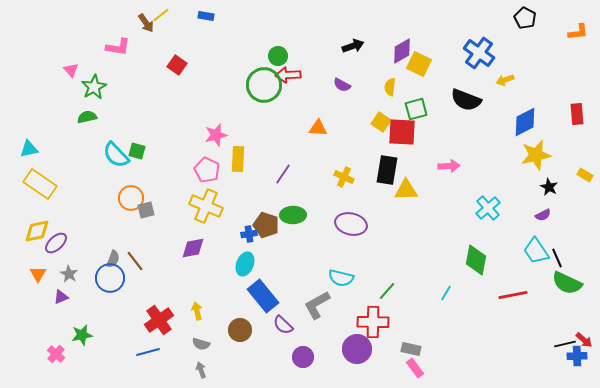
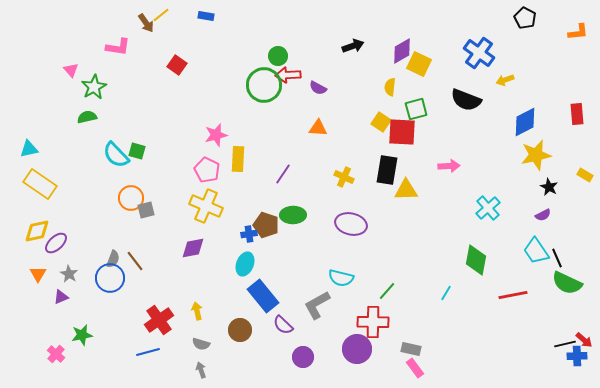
purple semicircle at (342, 85): moved 24 px left, 3 px down
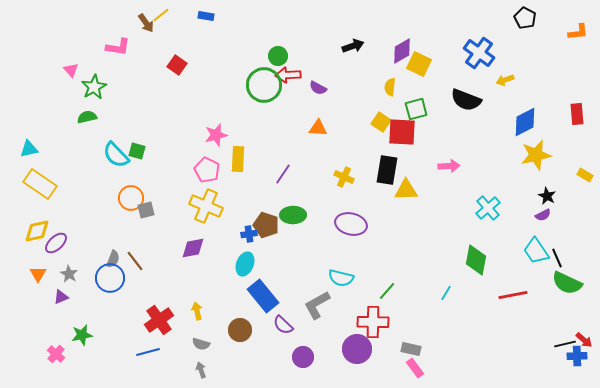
black star at (549, 187): moved 2 px left, 9 px down
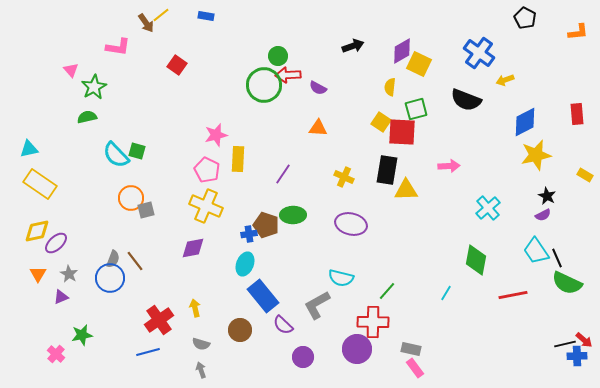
yellow arrow at (197, 311): moved 2 px left, 3 px up
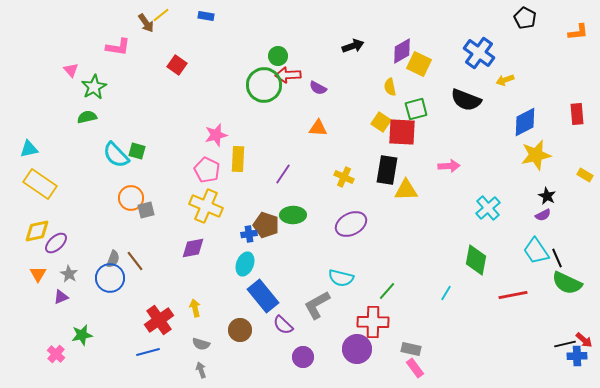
yellow semicircle at (390, 87): rotated 18 degrees counterclockwise
purple ellipse at (351, 224): rotated 40 degrees counterclockwise
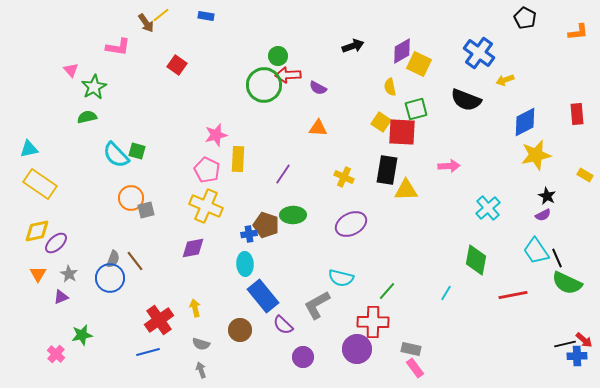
cyan ellipse at (245, 264): rotated 25 degrees counterclockwise
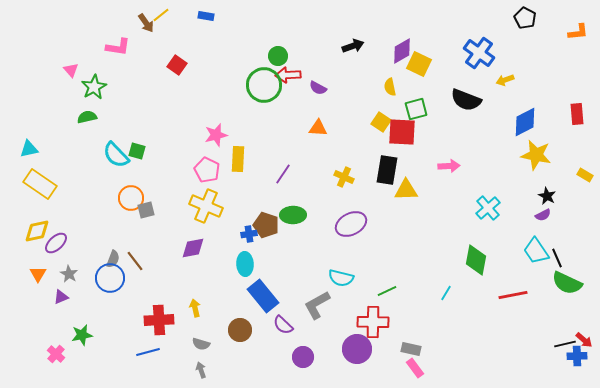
yellow star at (536, 155): rotated 24 degrees clockwise
green line at (387, 291): rotated 24 degrees clockwise
red cross at (159, 320): rotated 32 degrees clockwise
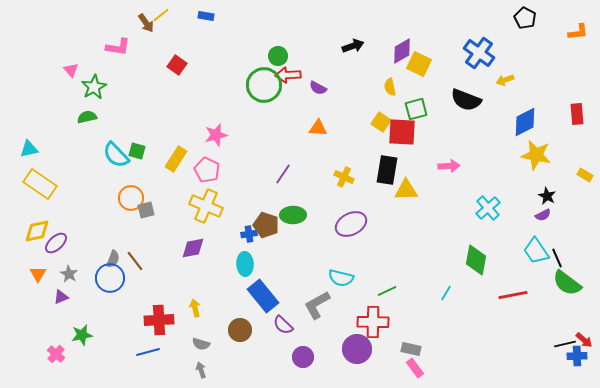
yellow rectangle at (238, 159): moved 62 px left; rotated 30 degrees clockwise
green semicircle at (567, 283): rotated 12 degrees clockwise
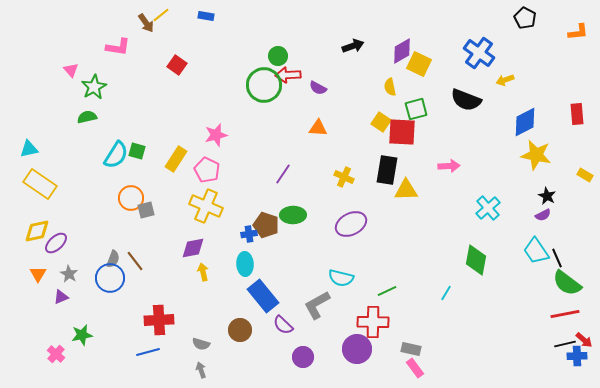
cyan semicircle at (116, 155): rotated 104 degrees counterclockwise
red line at (513, 295): moved 52 px right, 19 px down
yellow arrow at (195, 308): moved 8 px right, 36 px up
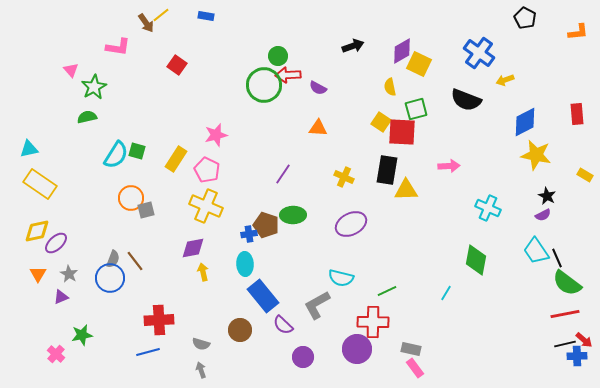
cyan cross at (488, 208): rotated 25 degrees counterclockwise
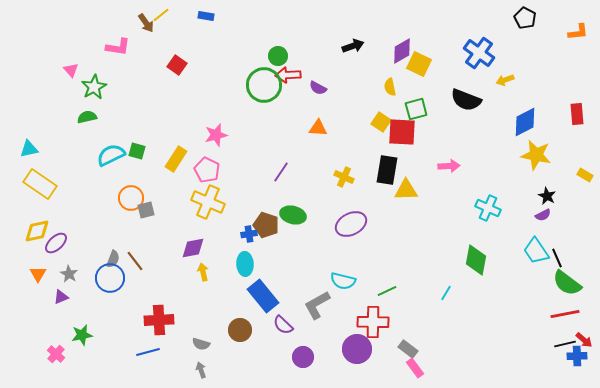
cyan semicircle at (116, 155): moved 5 px left; rotated 148 degrees counterclockwise
purple line at (283, 174): moved 2 px left, 2 px up
yellow cross at (206, 206): moved 2 px right, 4 px up
green ellipse at (293, 215): rotated 15 degrees clockwise
cyan semicircle at (341, 278): moved 2 px right, 3 px down
gray rectangle at (411, 349): moved 3 px left; rotated 24 degrees clockwise
